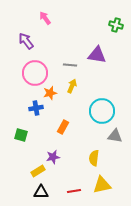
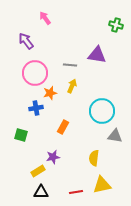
red line: moved 2 px right, 1 px down
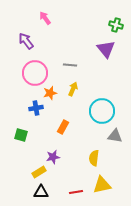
purple triangle: moved 9 px right, 6 px up; rotated 42 degrees clockwise
yellow arrow: moved 1 px right, 3 px down
yellow rectangle: moved 1 px right, 1 px down
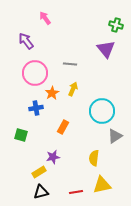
gray line: moved 1 px up
orange star: moved 2 px right; rotated 16 degrees counterclockwise
gray triangle: rotated 42 degrees counterclockwise
black triangle: rotated 14 degrees counterclockwise
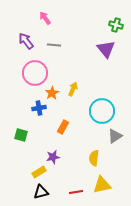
gray line: moved 16 px left, 19 px up
blue cross: moved 3 px right
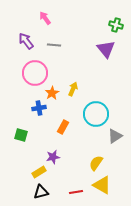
cyan circle: moved 6 px left, 3 px down
yellow semicircle: moved 2 px right, 5 px down; rotated 28 degrees clockwise
yellow triangle: rotated 42 degrees clockwise
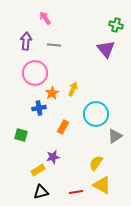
purple arrow: rotated 42 degrees clockwise
yellow rectangle: moved 1 px left, 2 px up
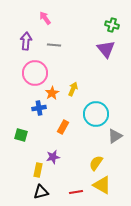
green cross: moved 4 px left
yellow rectangle: rotated 48 degrees counterclockwise
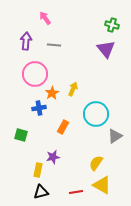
pink circle: moved 1 px down
